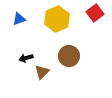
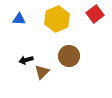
red square: moved 1 px down
blue triangle: rotated 24 degrees clockwise
black arrow: moved 2 px down
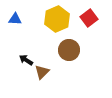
red square: moved 6 px left, 4 px down
blue triangle: moved 4 px left
brown circle: moved 6 px up
black arrow: rotated 48 degrees clockwise
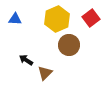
red square: moved 2 px right
brown circle: moved 5 px up
brown triangle: moved 3 px right, 1 px down
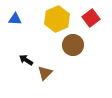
brown circle: moved 4 px right
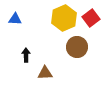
yellow hexagon: moved 7 px right, 1 px up
brown circle: moved 4 px right, 2 px down
black arrow: moved 5 px up; rotated 56 degrees clockwise
brown triangle: rotated 42 degrees clockwise
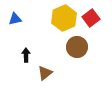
blue triangle: rotated 16 degrees counterclockwise
brown triangle: rotated 35 degrees counterclockwise
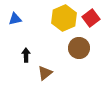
brown circle: moved 2 px right, 1 px down
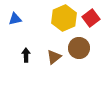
brown triangle: moved 9 px right, 16 px up
